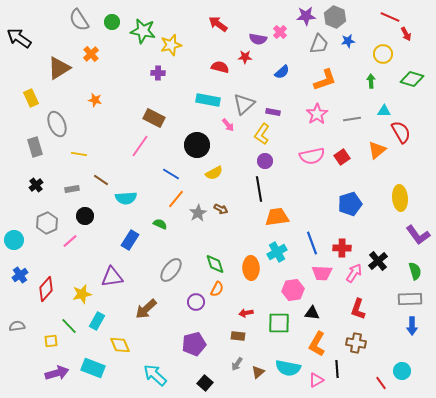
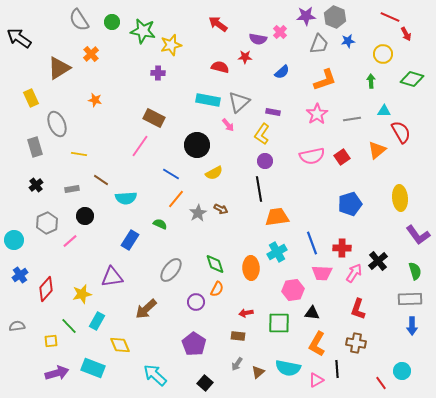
gray triangle at (244, 104): moved 5 px left, 2 px up
purple pentagon at (194, 344): rotated 25 degrees counterclockwise
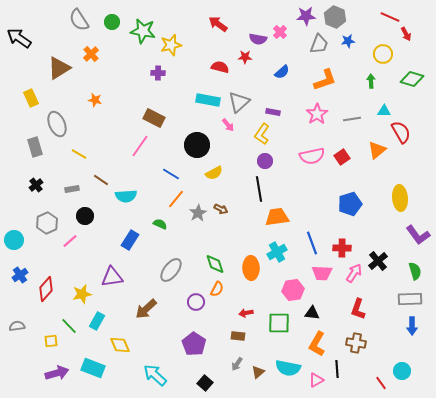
yellow line at (79, 154): rotated 21 degrees clockwise
cyan semicircle at (126, 198): moved 2 px up
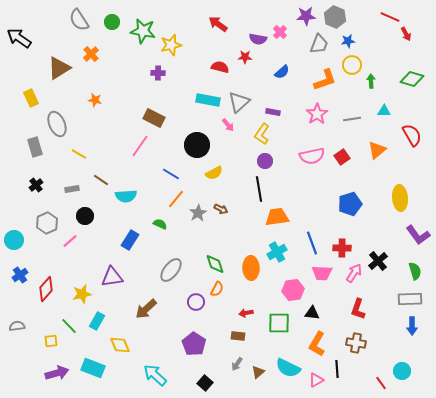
yellow circle at (383, 54): moved 31 px left, 11 px down
red semicircle at (401, 132): moved 11 px right, 3 px down
cyan semicircle at (288, 368): rotated 15 degrees clockwise
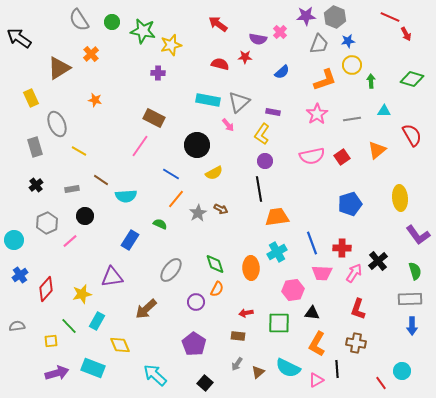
red semicircle at (220, 67): moved 3 px up
yellow line at (79, 154): moved 3 px up
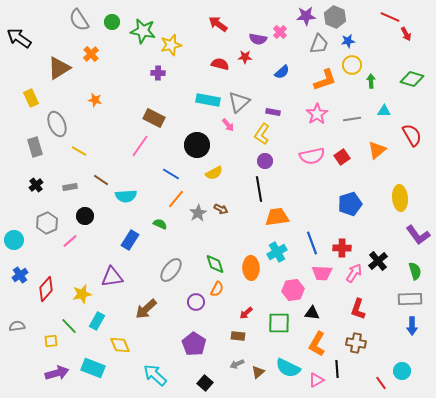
gray rectangle at (72, 189): moved 2 px left, 2 px up
red arrow at (246, 313): rotated 32 degrees counterclockwise
gray arrow at (237, 364): rotated 32 degrees clockwise
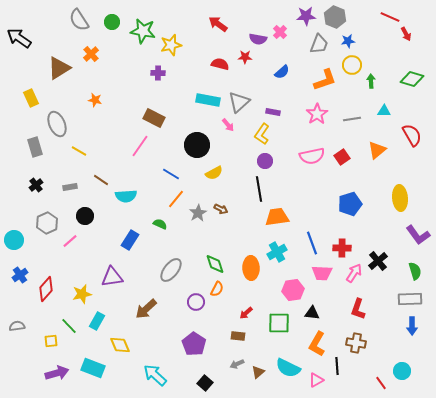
black line at (337, 369): moved 3 px up
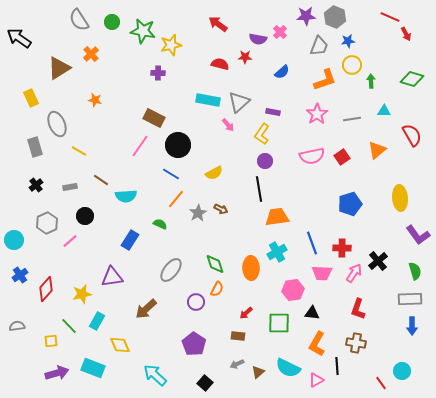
gray trapezoid at (319, 44): moved 2 px down
black circle at (197, 145): moved 19 px left
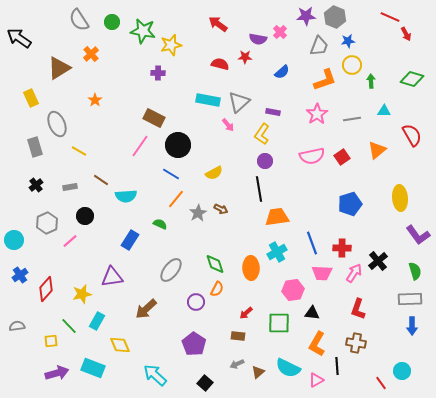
orange star at (95, 100): rotated 24 degrees clockwise
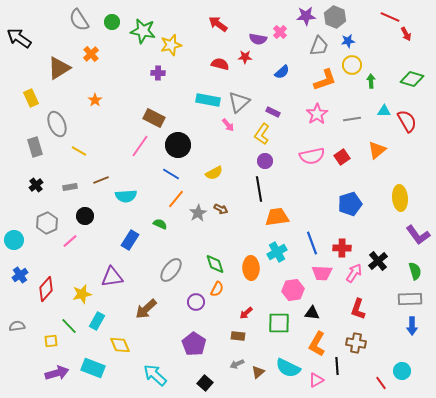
purple rectangle at (273, 112): rotated 16 degrees clockwise
red semicircle at (412, 135): moved 5 px left, 14 px up
brown line at (101, 180): rotated 56 degrees counterclockwise
